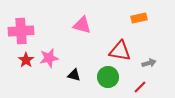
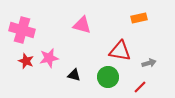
pink cross: moved 1 px right, 1 px up; rotated 20 degrees clockwise
red star: moved 1 px down; rotated 14 degrees counterclockwise
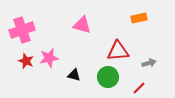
pink cross: rotated 35 degrees counterclockwise
red triangle: moved 2 px left; rotated 15 degrees counterclockwise
red line: moved 1 px left, 1 px down
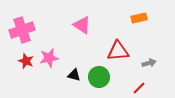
pink triangle: rotated 18 degrees clockwise
green circle: moved 9 px left
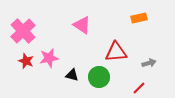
pink cross: moved 1 px right, 1 px down; rotated 25 degrees counterclockwise
red triangle: moved 2 px left, 1 px down
black triangle: moved 2 px left
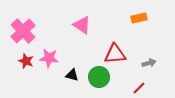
red triangle: moved 1 px left, 2 px down
pink star: rotated 18 degrees clockwise
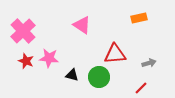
red line: moved 2 px right
